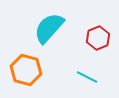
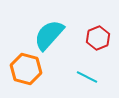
cyan semicircle: moved 7 px down
orange hexagon: moved 1 px up
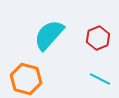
orange hexagon: moved 10 px down
cyan line: moved 13 px right, 2 px down
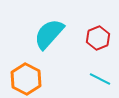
cyan semicircle: moved 1 px up
orange hexagon: rotated 12 degrees clockwise
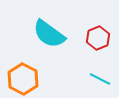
cyan semicircle: rotated 96 degrees counterclockwise
orange hexagon: moved 3 px left
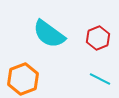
orange hexagon: rotated 12 degrees clockwise
